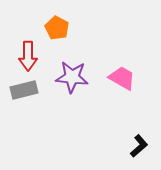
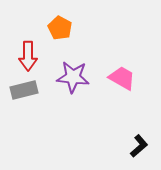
orange pentagon: moved 3 px right
purple star: moved 1 px right
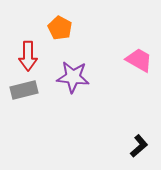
pink trapezoid: moved 17 px right, 18 px up
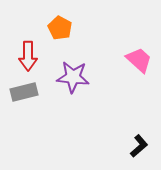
pink trapezoid: rotated 12 degrees clockwise
gray rectangle: moved 2 px down
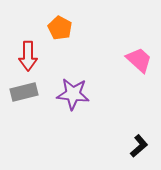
purple star: moved 17 px down
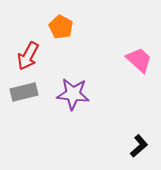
orange pentagon: moved 1 px right, 1 px up
red arrow: rotated 28 degrees clockwise
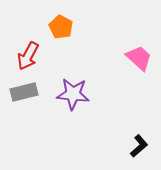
pink trapezoid: moved 2 px up
